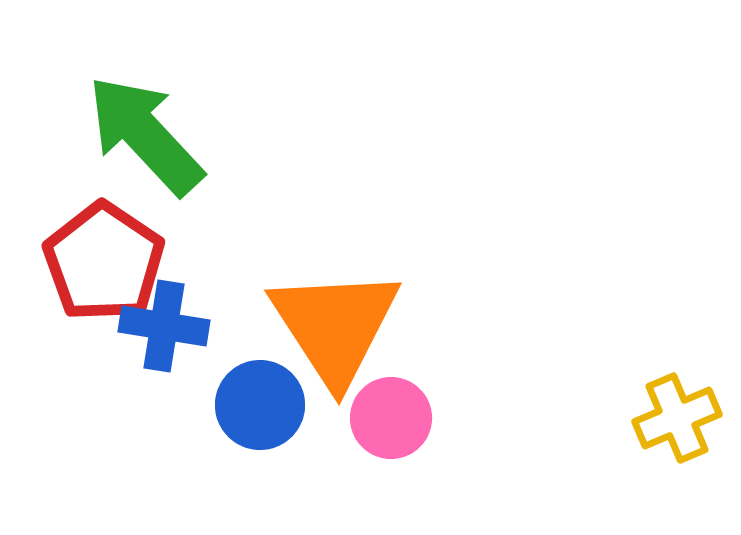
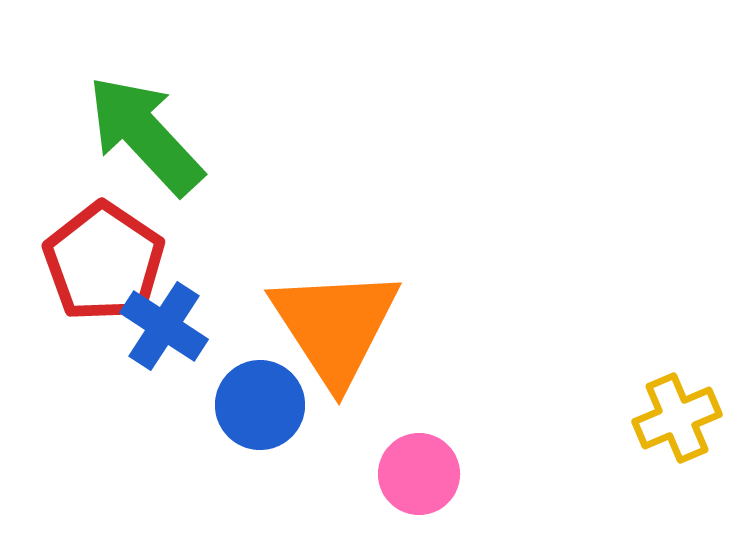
blue cross: rotated 24 degrees clockwise
pink circle: moved 28 px right, 56 px down
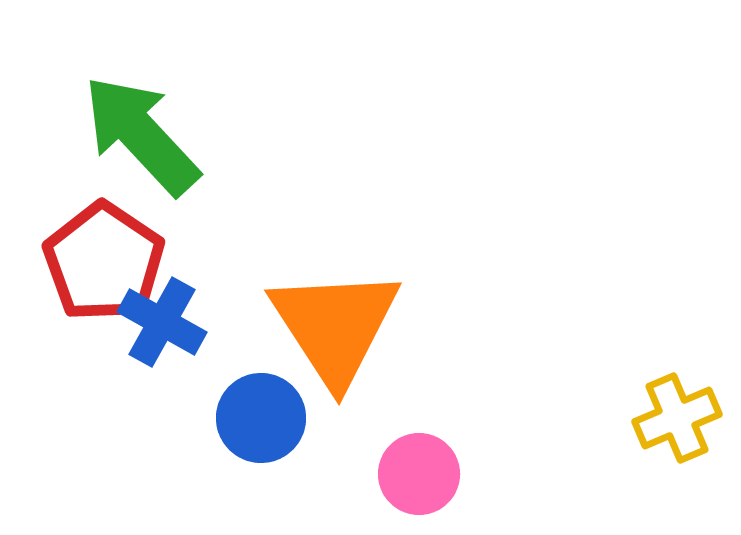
green arrow: moved 4 px left
blue cross: moved 2 px left, 4 px up; rotated 4 degrees counterclockwise
blue circle: moved 1 px right, 13 px down
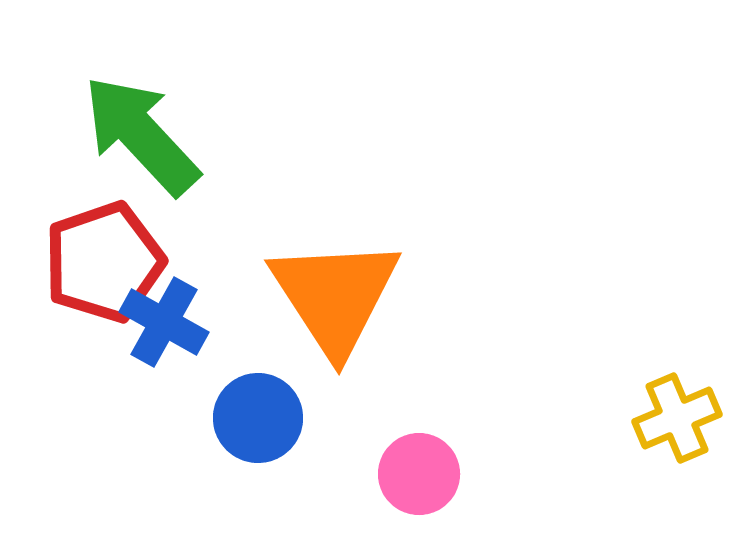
red pentagon: rotated 19 degrees clockwise
blue cross: moved 2 px right
orange triangle: moved 30 px up
blue circle: moved 3 px left
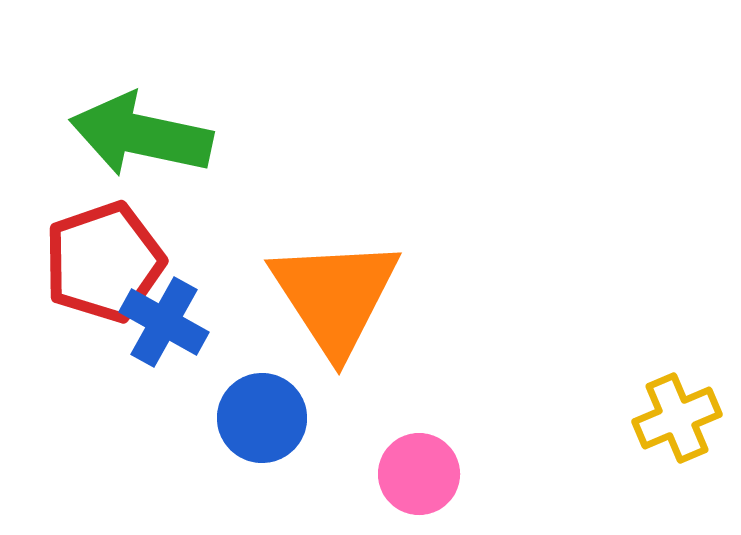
green arrow: rotated 35 degrees counterclockwise
blue circle: moved 4 px right
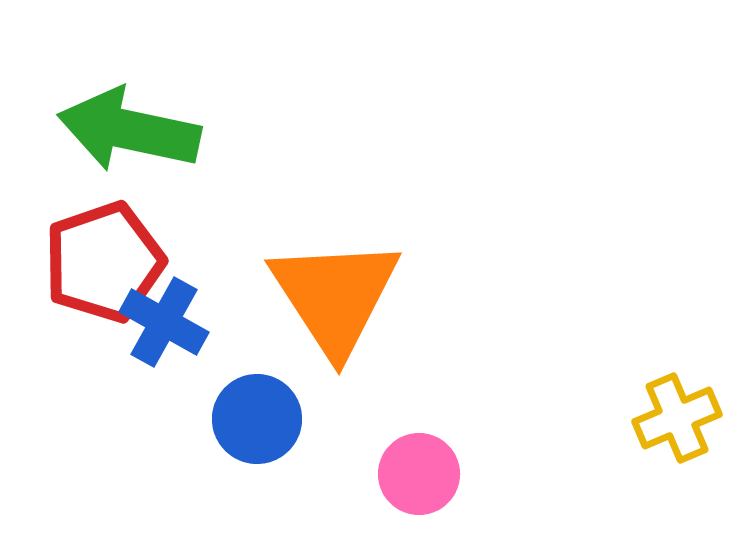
green arrow: moved 12 px left, 5 px up
blue circle: moved 5 px left, 1 px down
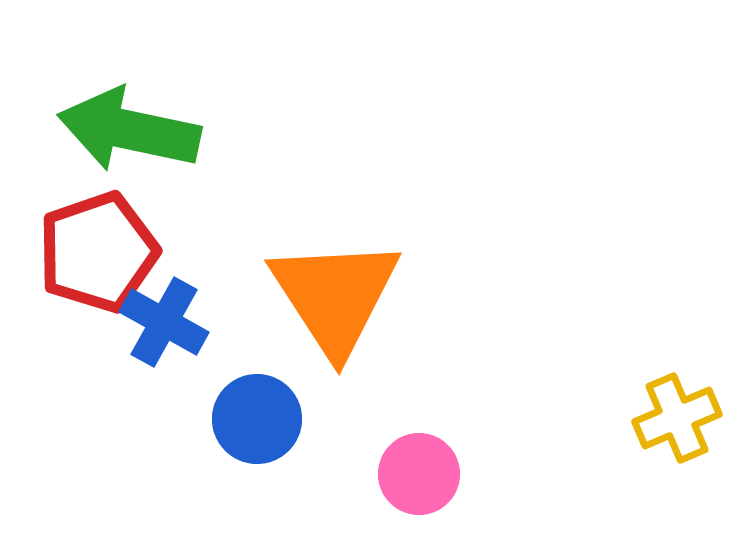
red pentagon: moved 6 px left, 10 px up
